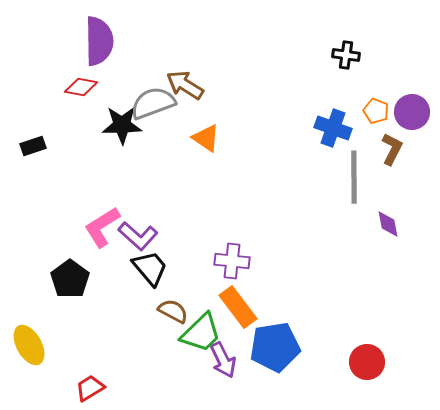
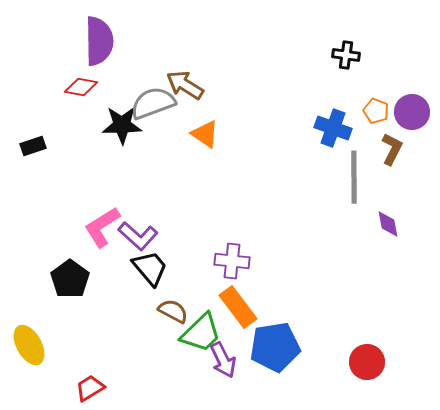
orange triangle: moved 1 px left, 4 px up
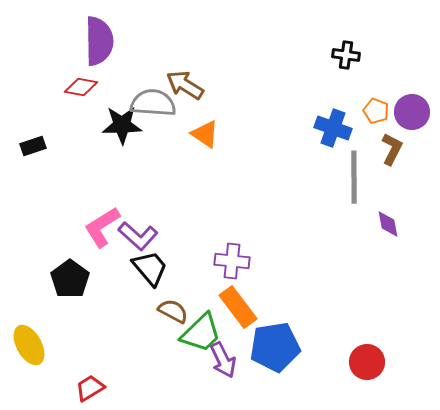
gray semicircle: rotated 24 degrees clockwise
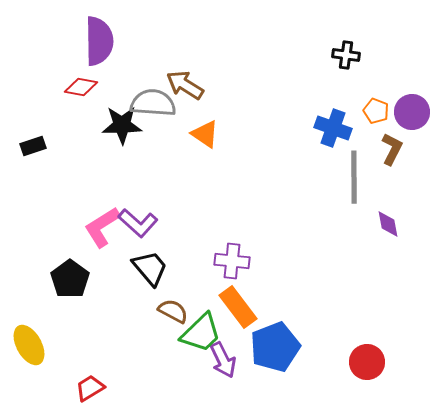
purple L-shape: moved 13 px up
blue pentagon: rotated 12 degrees counterclockwise
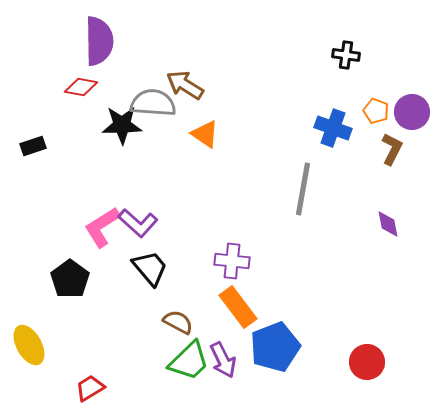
gray line: moved 51 px left, 12 px down; rotated 10 degrees clockwise
brown semicircle: moved 5 px right, 11 px down
green trapezoid: moved 12 px left, 28 px down
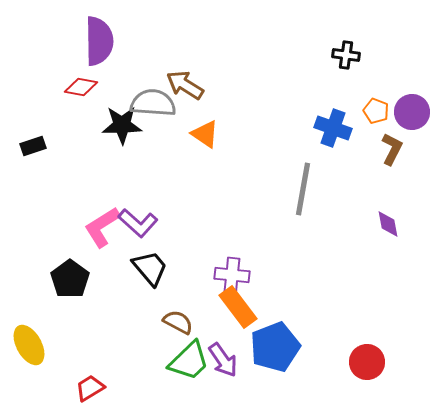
purple cross: moved 14 px down
purple arrow: rotated 9 degrees counterclockwise
